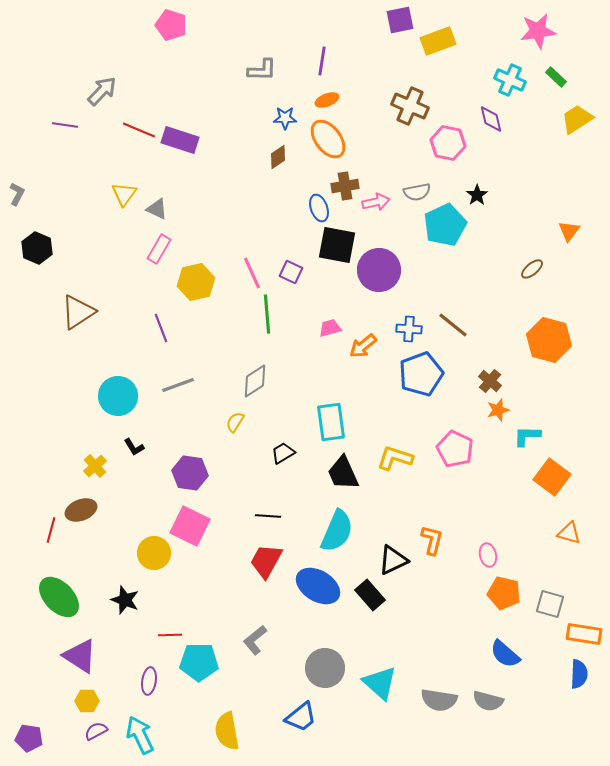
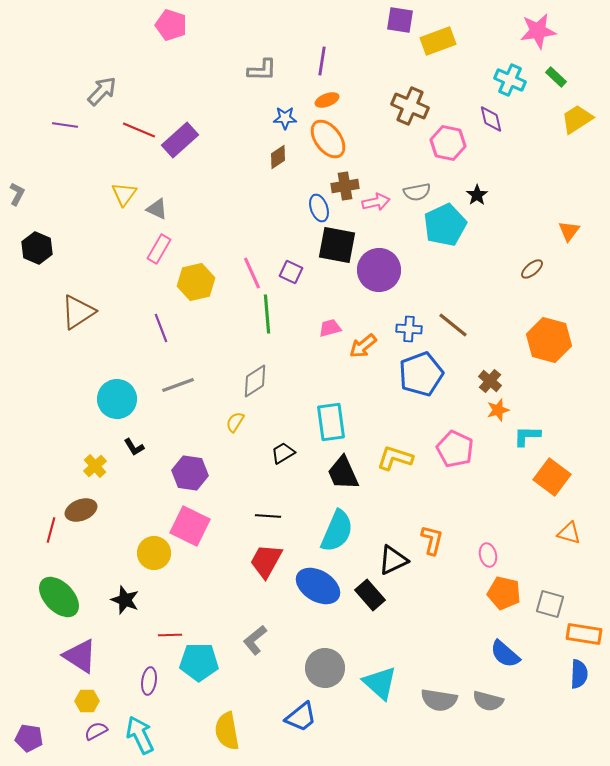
purple square at (400, 20): rotated 20 degrees clockwise
purple rectangle at (180, 140): rotated 60 degrees counterclockwise
cyan circle at (118, 396): moved 1 px left, 3 px down
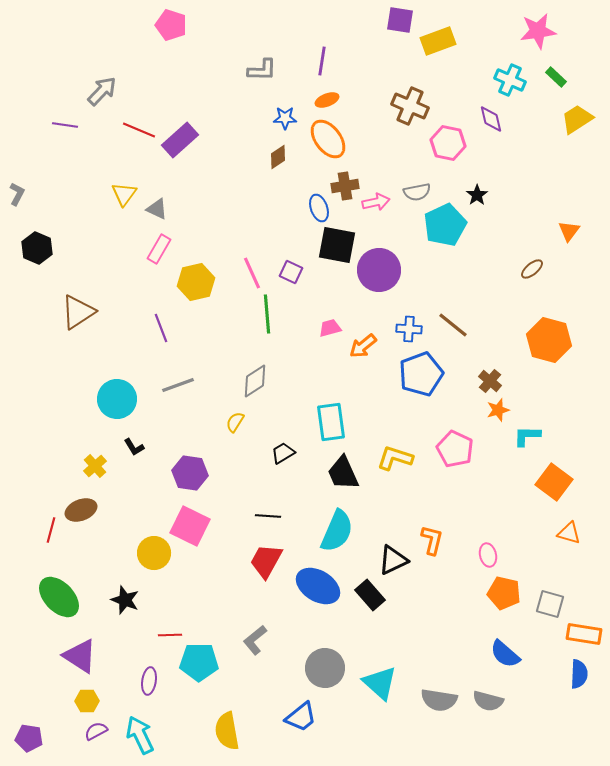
orange square at (552, 477): moved 2 px right, 5 px down
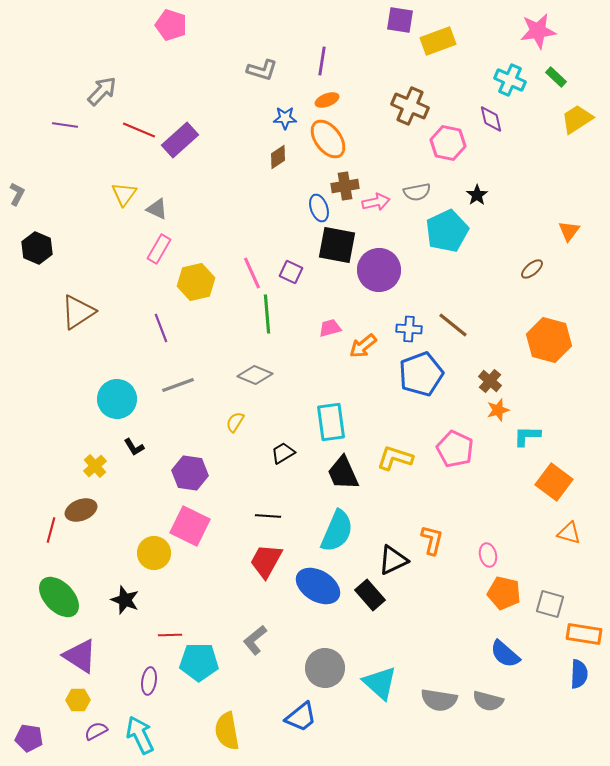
gray L-shape at (262, 70): rotated 16 degrees clockwise
cyan pentagon at (445, 225): moved 2 px right, 6 px down
gray diamond at (255, 381): moved 6 px up; rotated 56 degrees clockwise
yellow hexagon at (87, 701): moved 9 px left, 1 px up
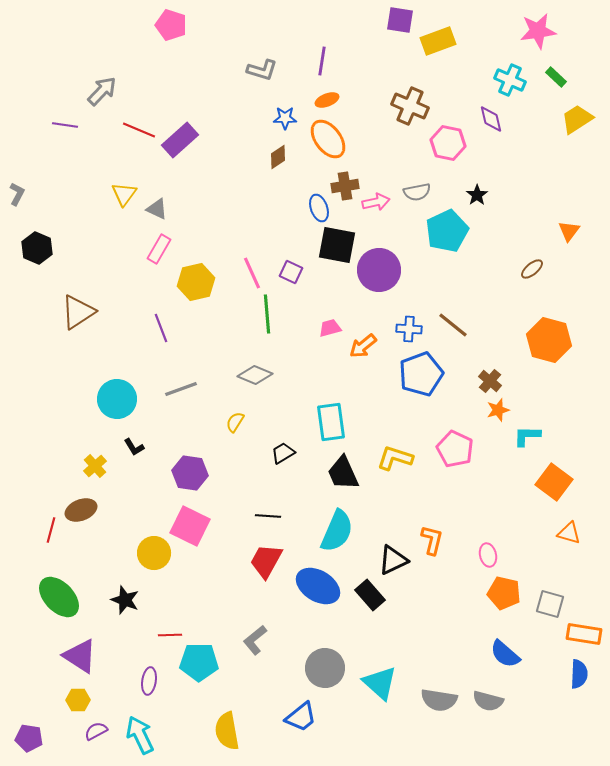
gray line at (178, 385): moved 3 px right, 4 px down
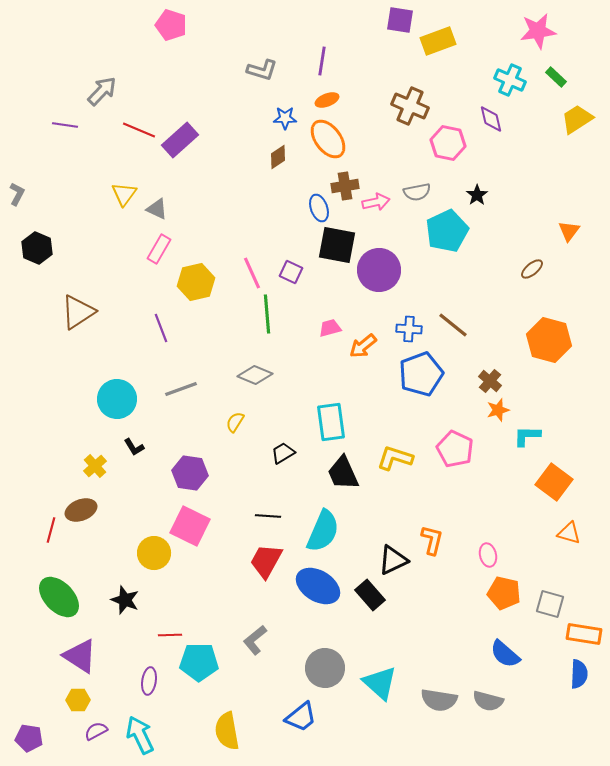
cyan semicircle at (337, 531): moved 14 px left
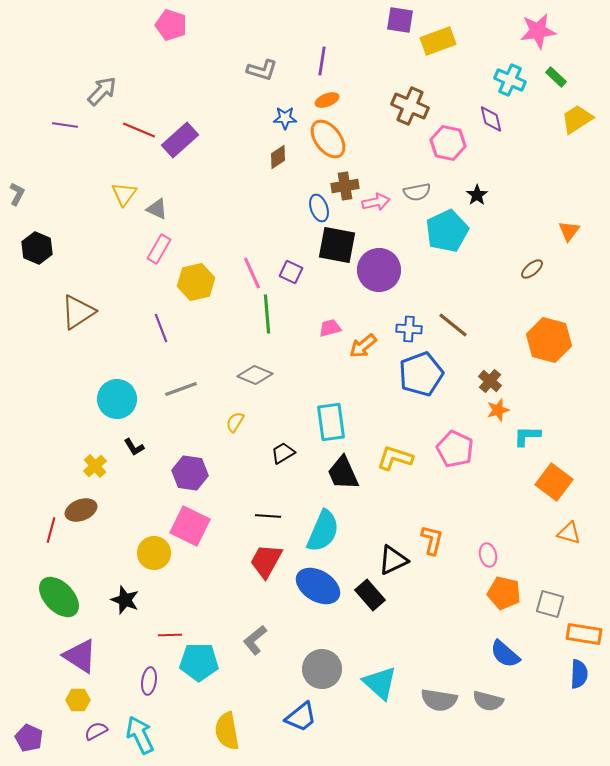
gray circle at (325, 668): moved 3 px left, 1 px down
purple pentagon at (29, 738): rotated 16 degrees clockwise
